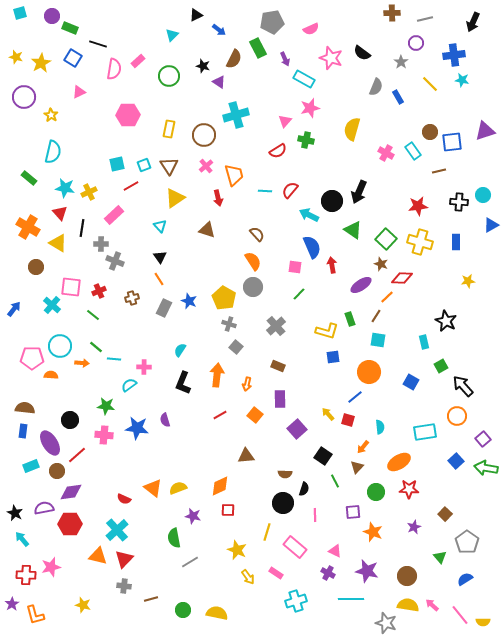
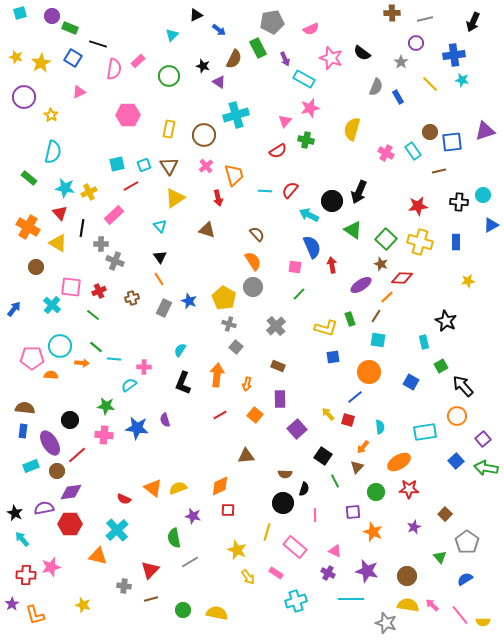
yellow L-shape at (327, 331): moved 1 px left, 3 px up
red triangle at (124, 559): moved 26 px right, 11 px down
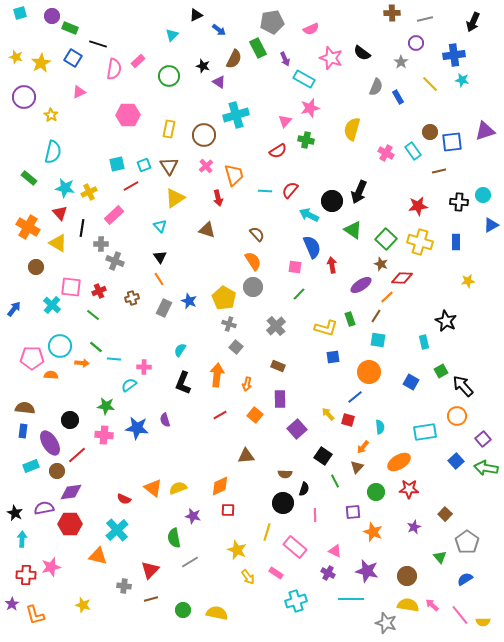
green square at (441, 366): moved 5 px down
cyan arrow at (22, 539): rotated 42 degrees clockwise
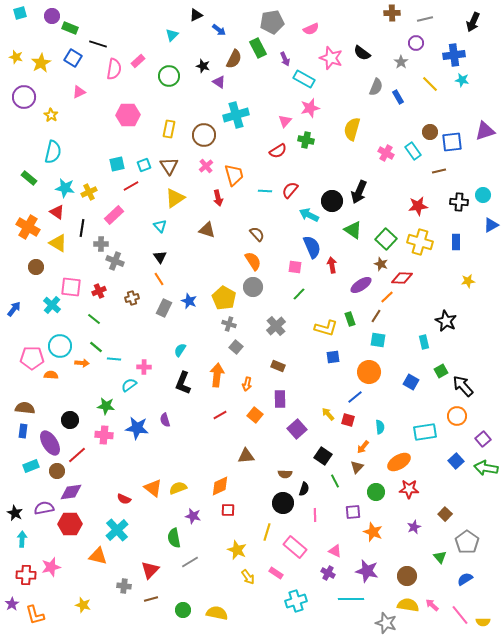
red triangle at (60, 213): moved 3 px left, 1 px up; rotated 14 degrees counterclockwise
green line at (93, 315): moved 1 px right, 4 px down
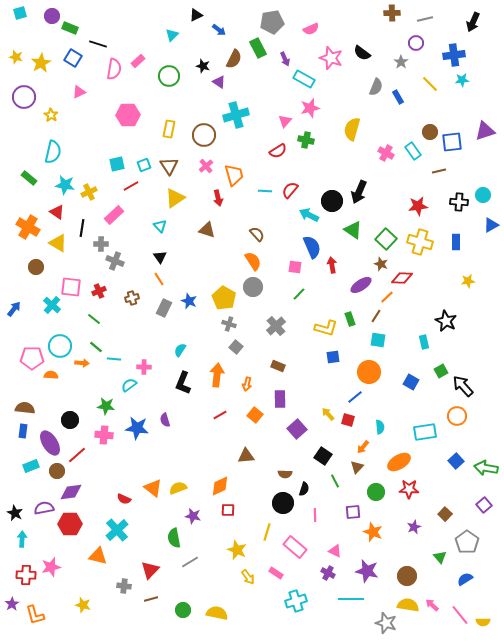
cyan star at (462, 80): rotated 16 degrees counterclockwise
cyan star at (65, 188): moved 3 px up
purple square at (483, 439): moved 1 px right, 66 px down
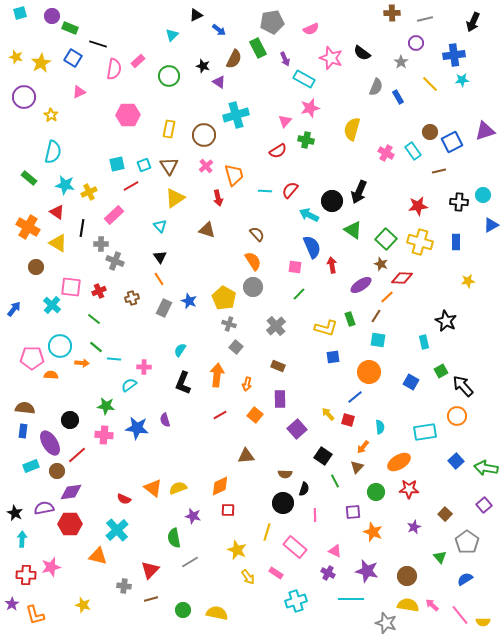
blue square at (452, 142): rotated 20 degrees counterclockwise
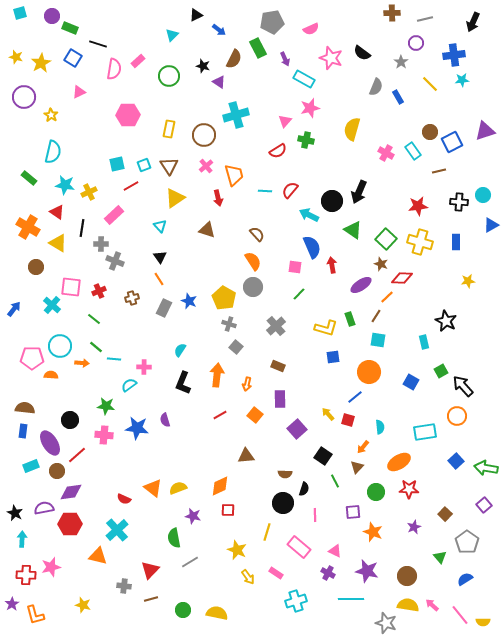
pink rectangle at (295, 547): moved 4 px right
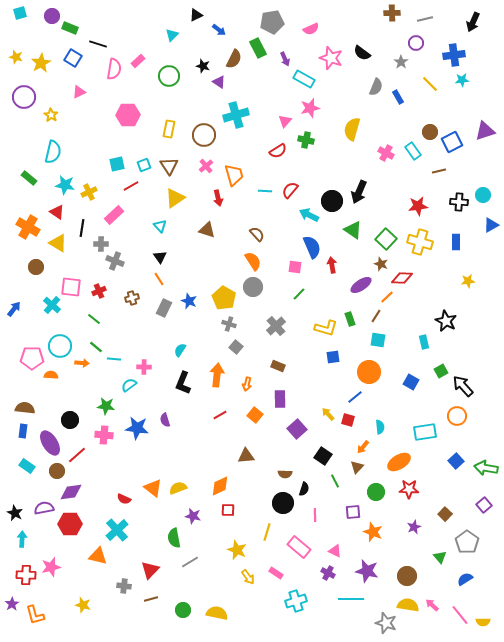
cyan rectangle at (31, 466): moved 4 px left; rotated 56 degrees clockwise
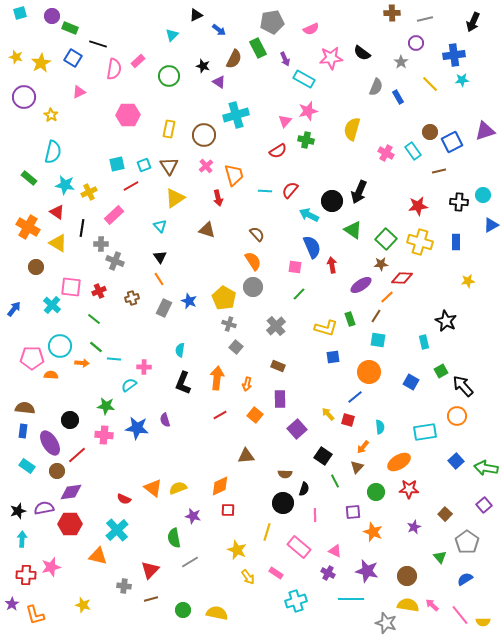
pink star at (331, 58): rotated 25 degrees counterclockwise
pink star at (310, 108): moved 2 px left, 3 px down
brown star at (381, 264): rotated 24 degrees counterclockwise
cyan semicircle at (180, 350): rotated 24 degrees counterclockwise
orange arrow at (217, 375): moved 3 px down
black star at (15, 513): moved 3 px right, 2 px up; rotated 28 degrees clockwise
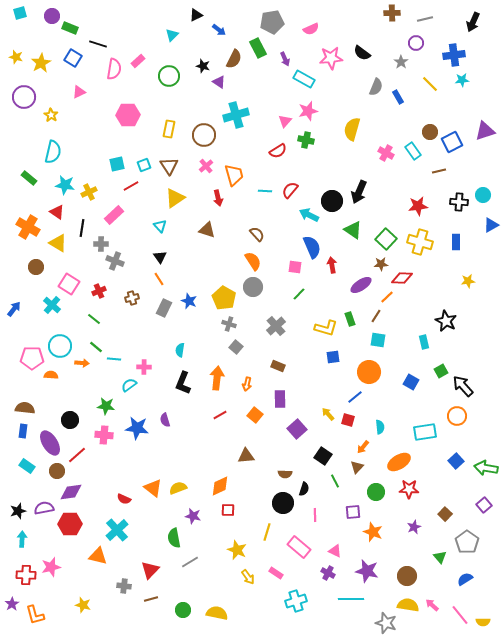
pink square at (71, 287): moved 2 px left, 3 px up; rotated 25 degrees clockwise
